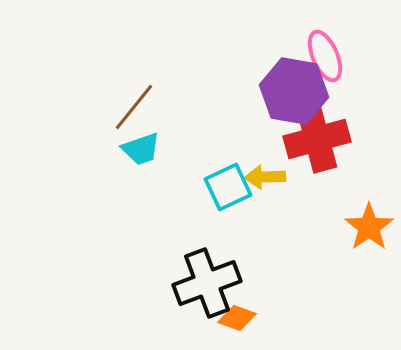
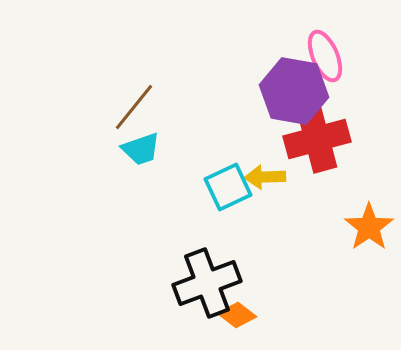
orange diamond: moved 3 px up; rotated 18 degrees clockwise
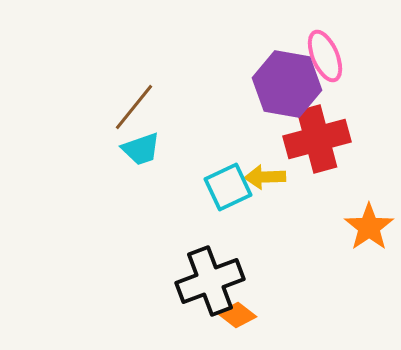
purple hexagon: moved 7 px left, 7 px up
black cross: moved 3 px right, 2 px up
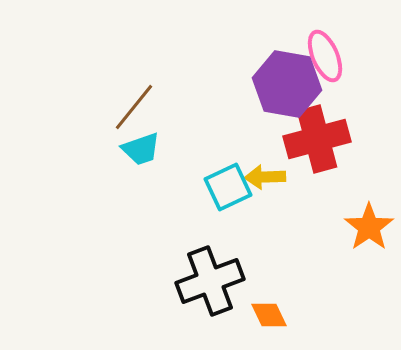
orange diamond: moved 32 px right; rotated 27 degrees clockwise
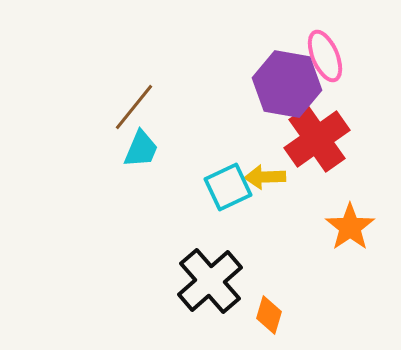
red cross: rotated 20 degrees counterclockwise
cyan trapezoid: rotated 48 degrees counterclockwise
orange star: moved 19 px left
black cross: rotated 20 degrees counterclockwise
orange diamond: rotated 42 degrees clockwise
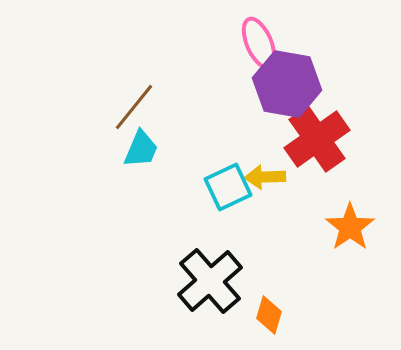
pink ellipse: moved 66 px left, 13 px up
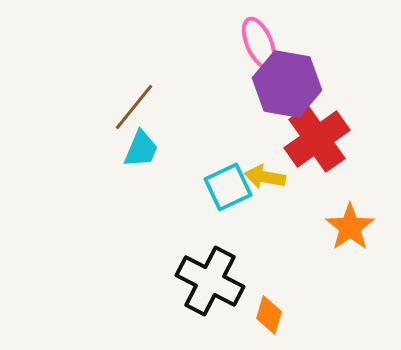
yellow arrow: rotated 12 degrees clockwise
black cross: rotated 22 degrees counterclockwise
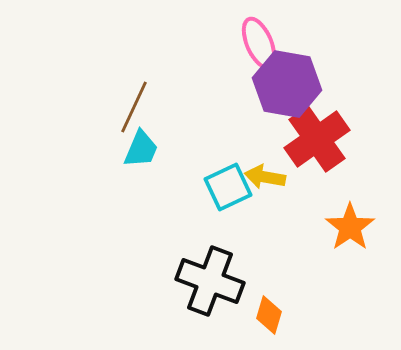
brown line: rotated 14 degrees counterclockwise
black cross: rotated 6 degrees counterclockwise
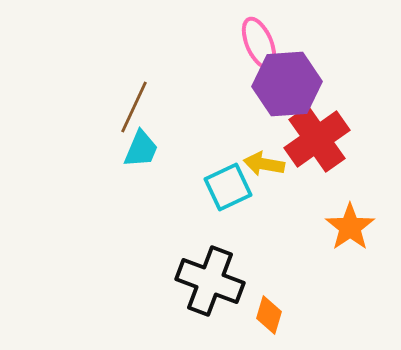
purple hexagon: rotated 14 degrees counterclockwise
yellow arrow: moved 1 px left, 13 px up
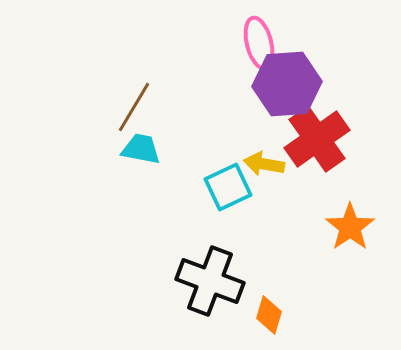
pink ellipse: rotated 9 degrees clockwise
brown line: rotated 6 degrees clockwise
cyan trapezoid: rotated 102 degrees counterclockwise
